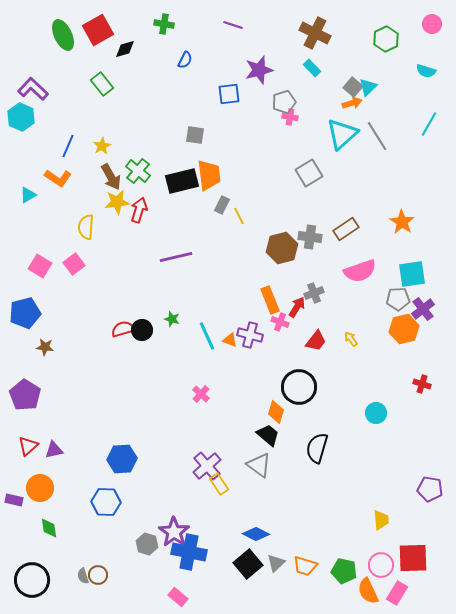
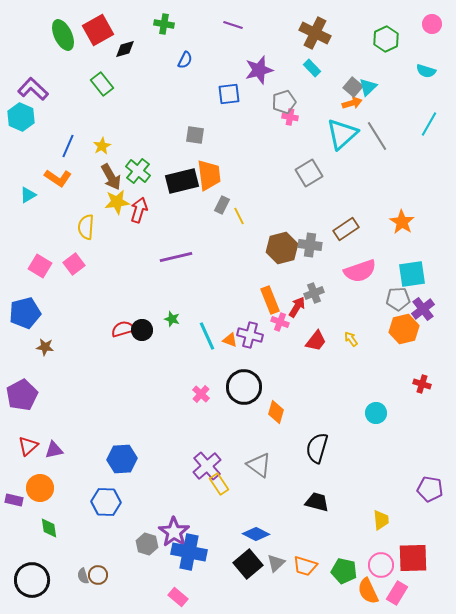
gray cross at (310, 237): moved 8 px down
black circle at (299, 387): moved 55 px left
purple pentagon at (25, 395): moved 3 px left; rotated 12 degrees clockwise
black trapezoid at (268, 435): moved 49 px right, 67 px down; rotated 25 degrees counterclockwise
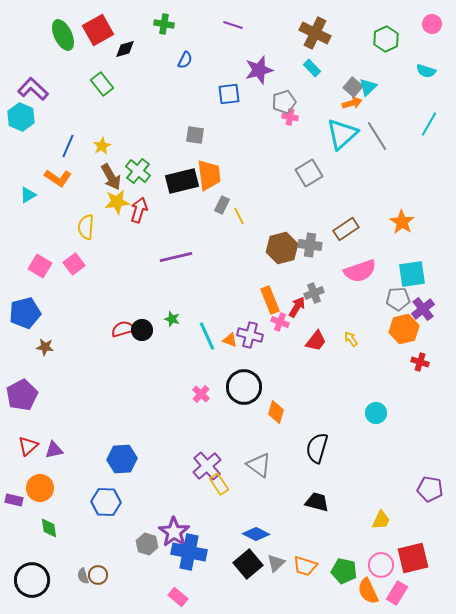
red cross at (422, 384): moved 2 px left, 22 px up
yellow trapezoid at (381, 520): rotated 30 degrees clockwise
red square at (413, 558): rotated 12 degrees counterclockwise
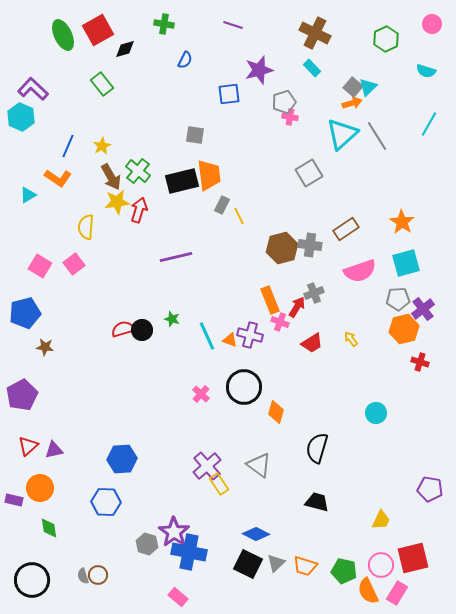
cyan square at (412, 274): moved 6 px left, 11 px up; rotated 8 degrees counterclockwise
red trapezoid at (316, 341): moved 4 px left, 2 px down; rotated 20 degrees clockwise
black square at (248, 564): rotated 24 degrees counterclockwise
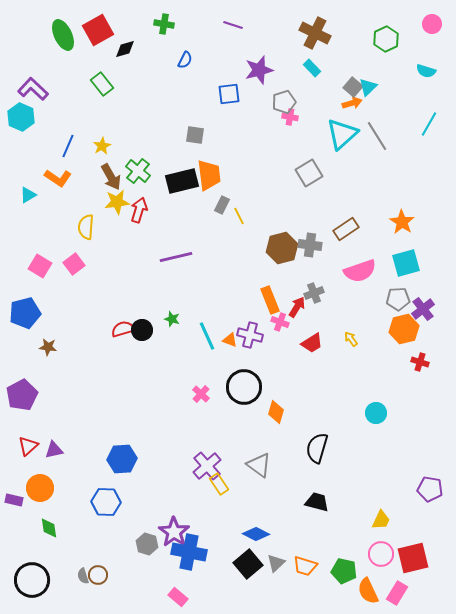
brown star at (45, 347): moved 3 px right
black square at (248, 564): rotated 24 degrees clockwise
pink circle at (381, 565): moved 11 px up
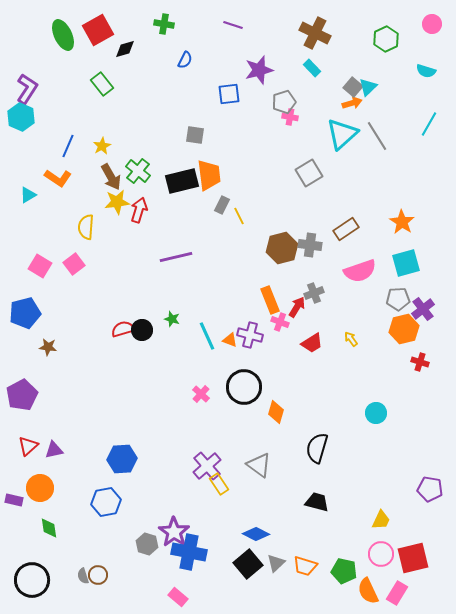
purple L-shape at (33, 89): moved 6 px left; rotated 80 degrees clockwise
blue hexagon at (106, 502): rotated 12 degrees counterclockwise
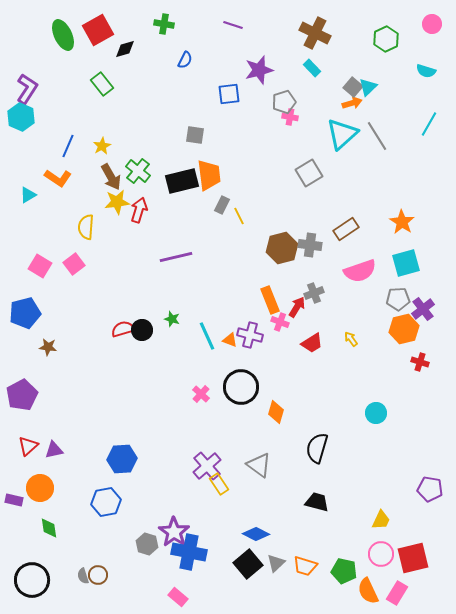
black circle at (244, 387): moved 3 px left
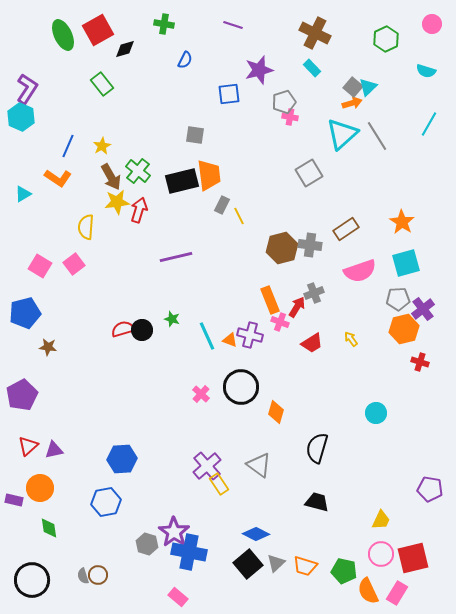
cyan triangle at (28, 195): moved 5 px left, 1 px up
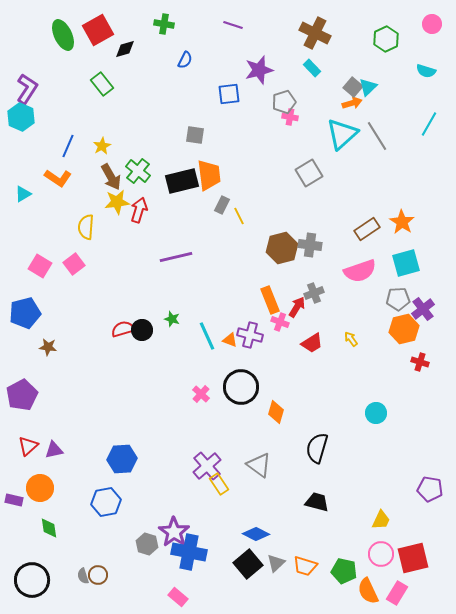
brown rectangle at (346, 229): moved 21 px right
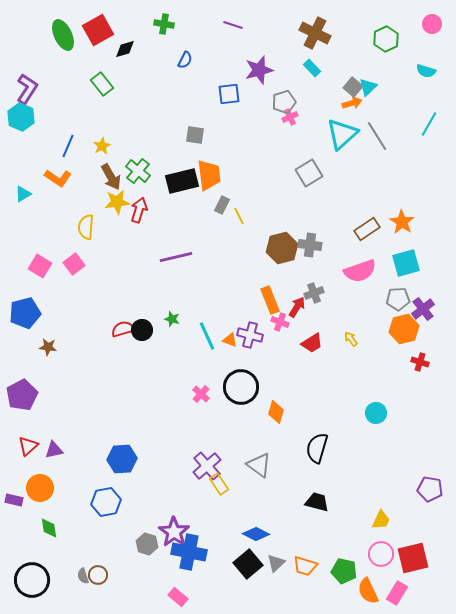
pink cross at (290, 117): rotated 35 degrees counterclockwise
